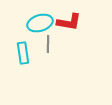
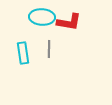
cyan ellipse: moved 2 px right, 6 px up; rotated 20 degrees clockwise
gray line: moved 1 px right, 5 px down
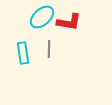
cyan ellipse: rotated 45 degrees counterclockwise
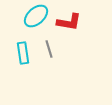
cyan ellipse: moved 6 px left, 1 px up
gray line: rotated 18 degrees counterclockwise
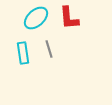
cyan ellipse: moved 2 px down
red L-shape: moved 4 px up; rotated 75 degrees clockwise
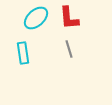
gray line: moved 20 px right
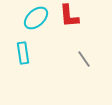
red L-shape: moved 2 px up
gray line: moved 15 px right, 10 px down; rotated 18 degrees counterclockwise
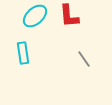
cyan ellipse: moved 1 px left, 2 px up
